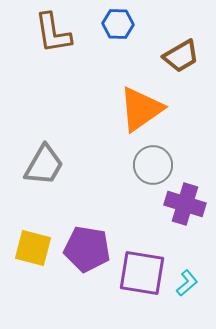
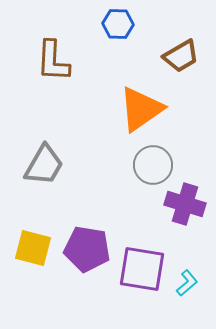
brown L-shape: moved 28 px down; rotated 12 degrees clockwise
purple square: moved 4 px up
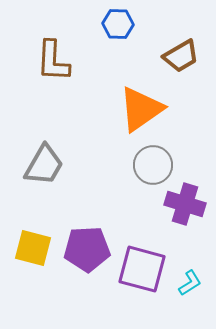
purple pentagon: rotated 12 degrees counterclockwise
purple square: rotated 6 degrees clockwise
cyan L-shape: moved 3 px right; rotated 8 degrees clockwise
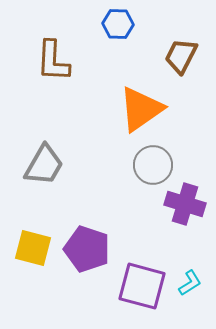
brown trapezoid: rotated 147 degrees clockwise
purple pentagon: rotated 21 degrees clockwise
purple square: moved 17 px down
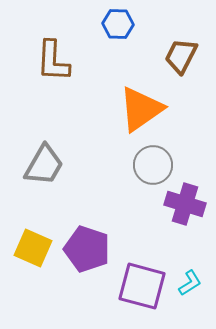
yellow square: rotated 9 degrees clockwise
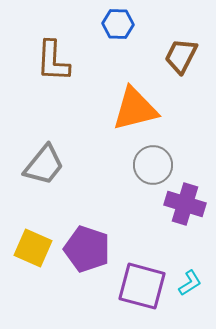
orange triangle: moved 6 px left; rotated 21 degrees clockwise
gray trapezoid: rotated 9 degrees clockwise
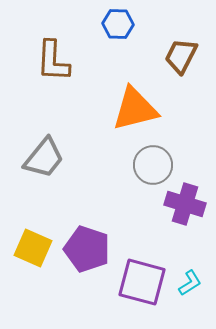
gray trapezoid: moved 7 px up
purple square: moved 4 px up
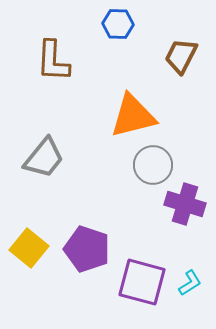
orange triangle: moved 2 px left, 7 px down
yellow square: moved 4 px left; rotated 15 degrees clockwise
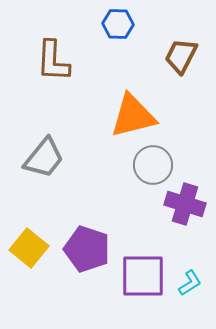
purple square: moved 1 px right, 6 px up; rotated 15 degrees counterclockwise
